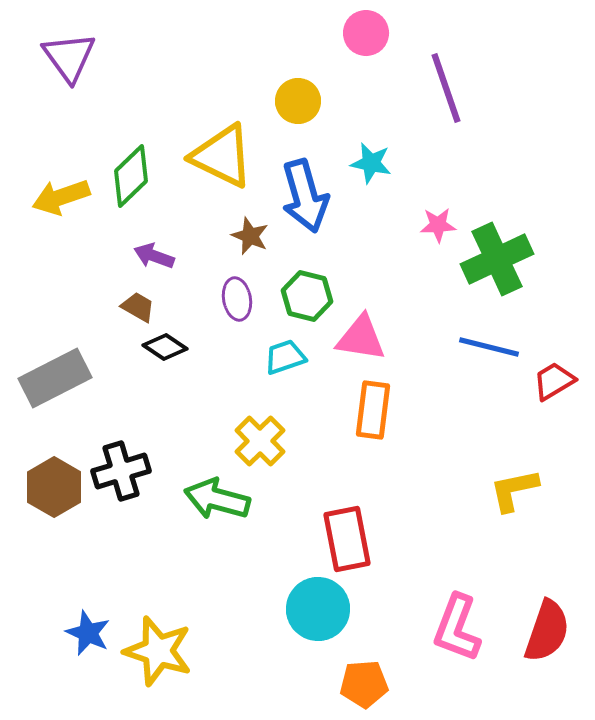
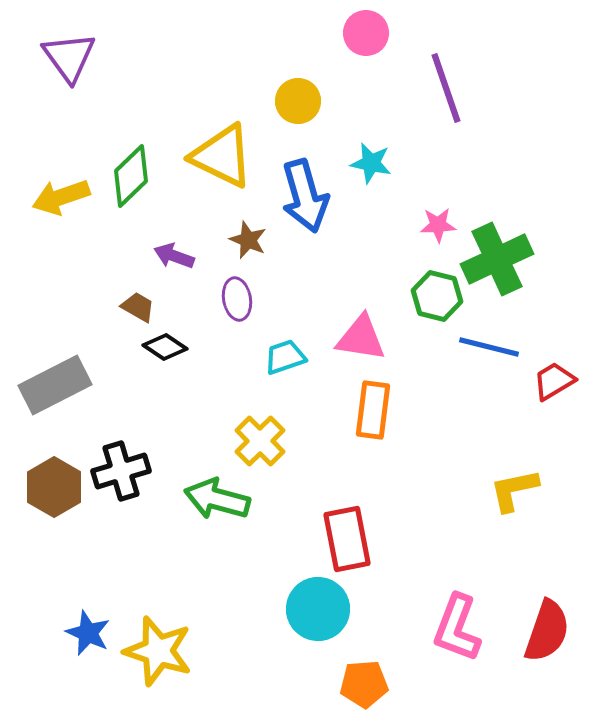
brown star: moved 2 px left, 4 px down
purple arrow: moved 20 px right
green hexagon: moved 130 px right
gray rectangle: moved 7 px down
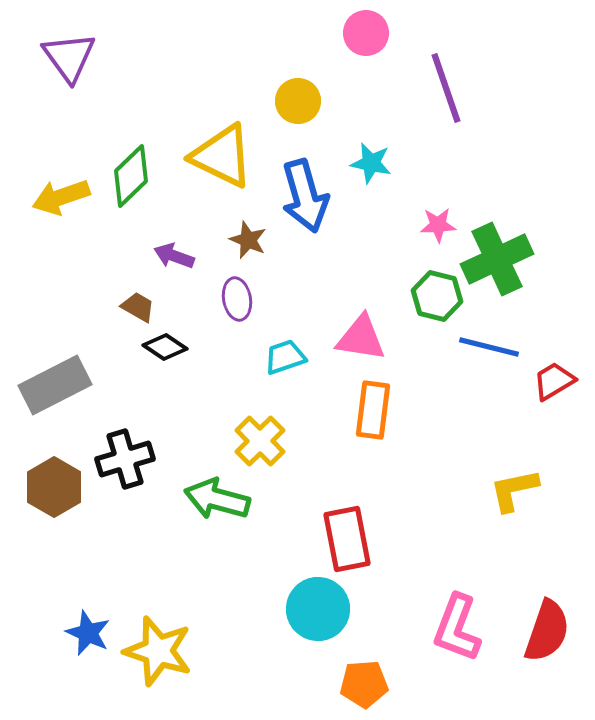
black cross: moved 4 px right, 12 px up
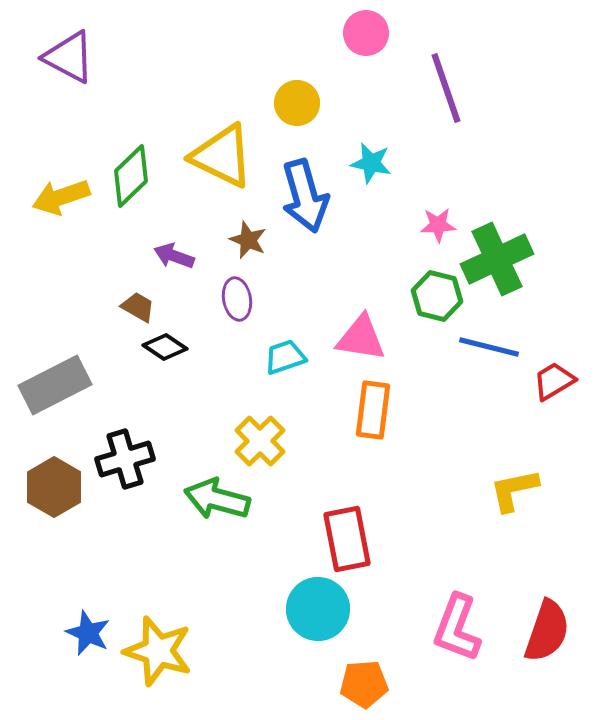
purple triangle: rotated 26 degrees counterclockwise
yellow circle: moved 1 px left, 2 px down
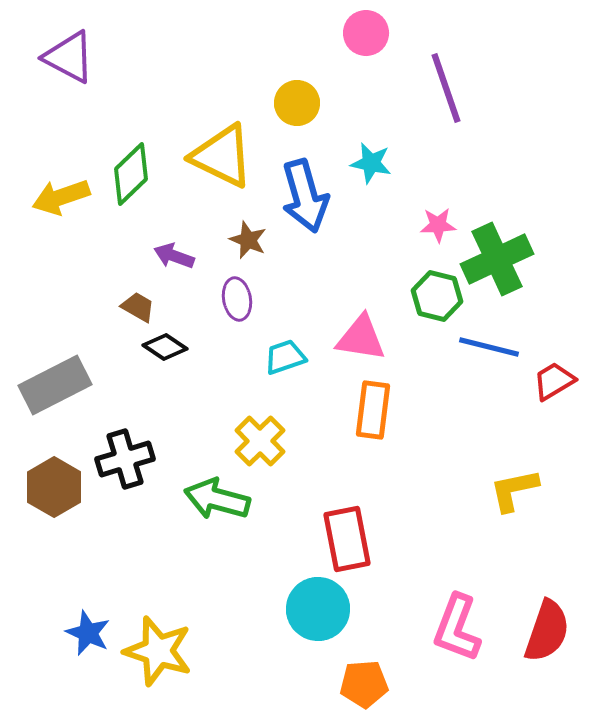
green diamond: moved 2 px up
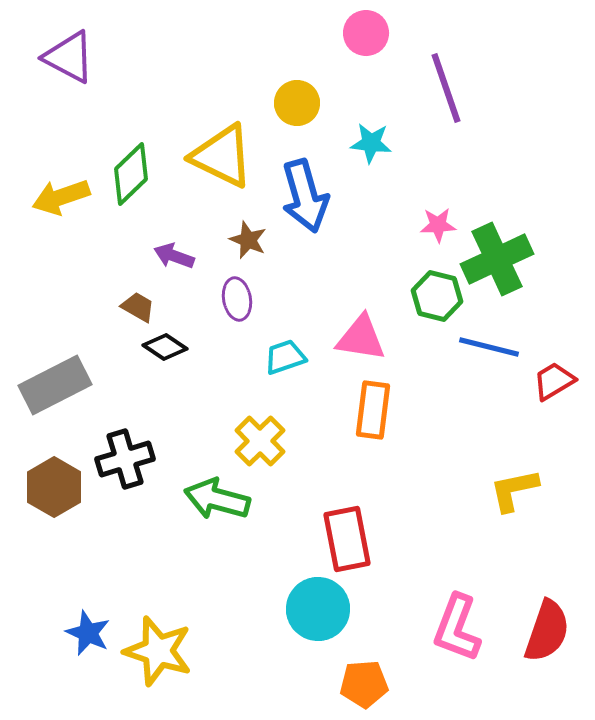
cyan star: moved 20 px up; rotated 6 degrees counterclockwise
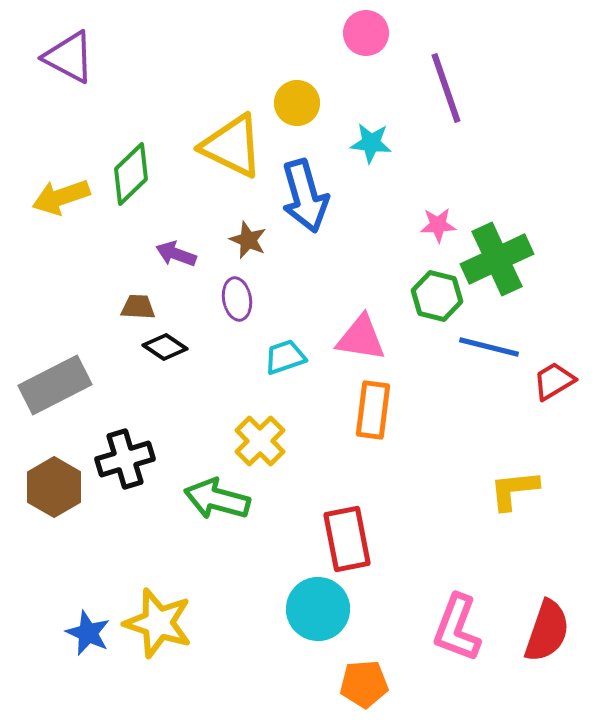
yellow triangle: moved 10 px right, 10 px up
purple arrow: moved 2 px right, 2 px up
brown trapezoid: rotated 27 degrees counterclockwise
yellow L-shape: rotated 6 degrees clockwise
yellow star: moved 28 px up
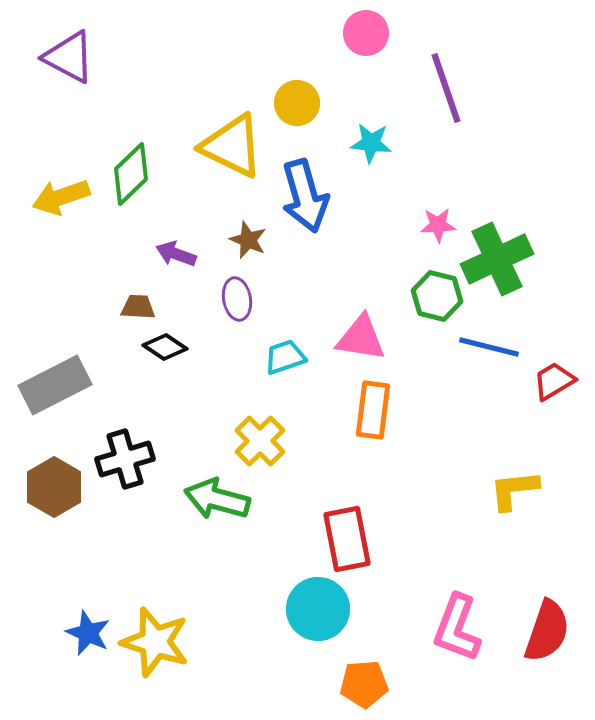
yellow star: moved 3 px left, 19 px down
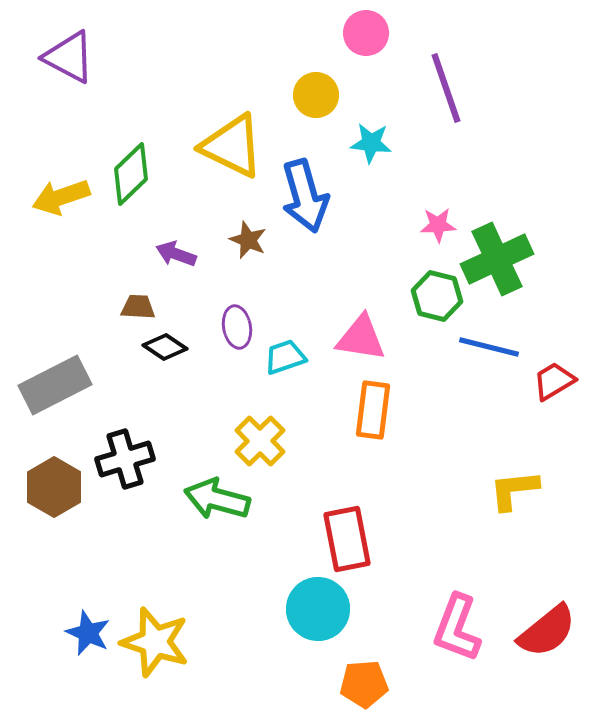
yellow circle: moved 19 px right, 8 px up
purple ellipse: moved 28 px down
red semicircle: rotated 32 degrees clockwise
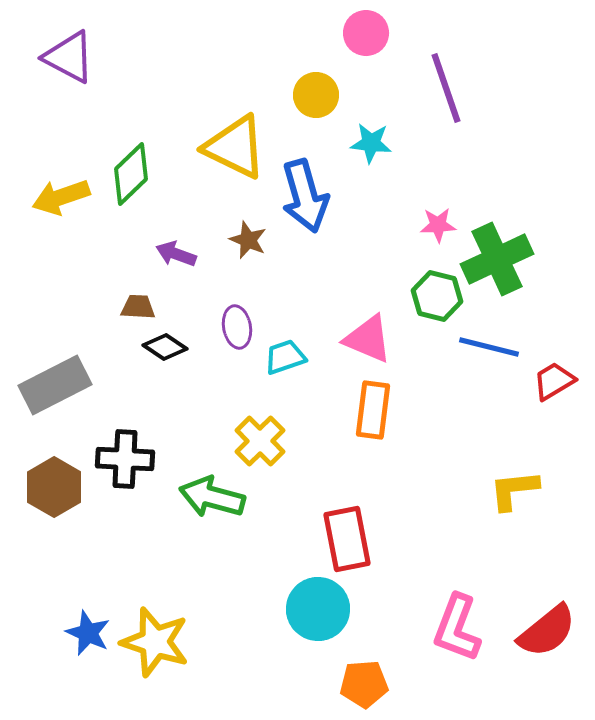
yellow triangle: moved 3 px right, 1 px down
pink triangle: moved 7 px right, 1 px down; rotated 14 degrees clockwise
black cross: rotated 20 degrees clockwise
green arrow: moved 5 px left, 2 px up
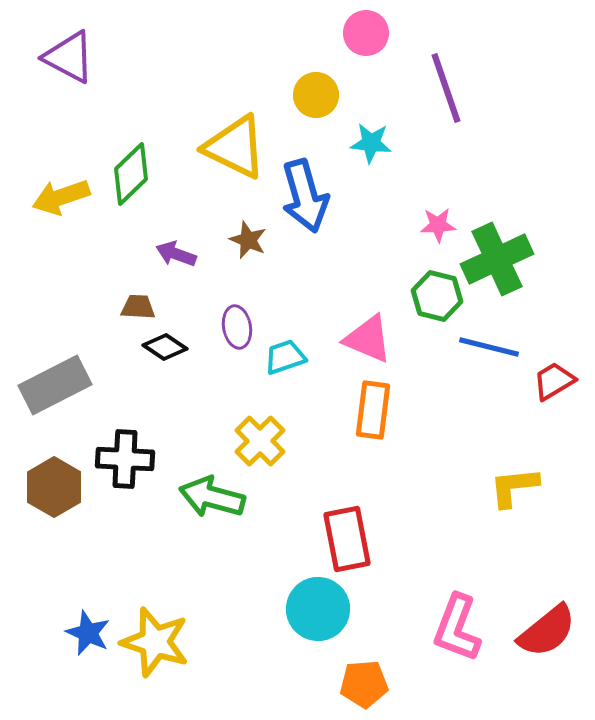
yellow L-shape: moved 3 px up
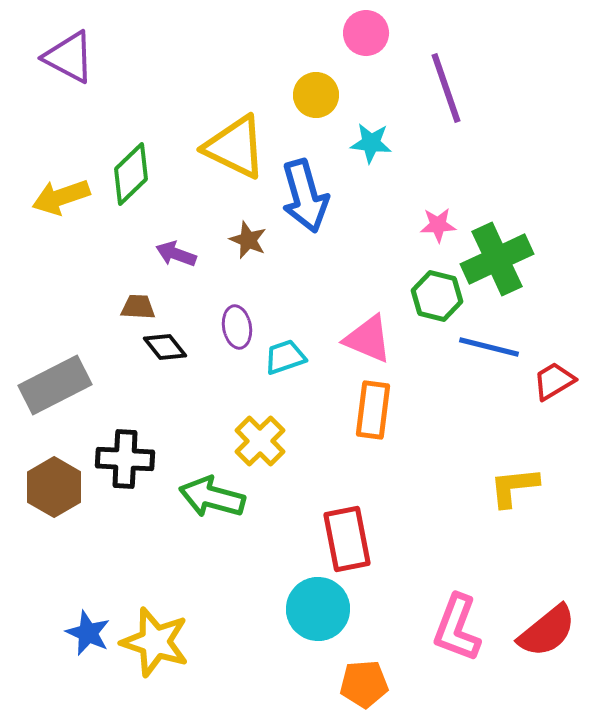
black diamond: rotated 18 degrees clockwise
